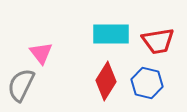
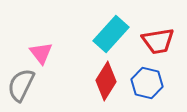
cyan rectangle: rotated 48 degrees counterclockwise
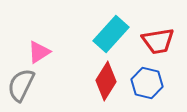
pink triangle: moved 2 px left, 1 px up; rotated 35 degrees clockwise
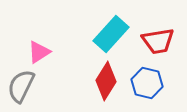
gray semicircle: moved 1 px down
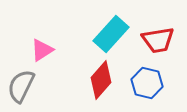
red trapezoid: moved 1 px up
pink triangle: moved 3 px right, 2 px up
red diamond: moved 5 px left, 1 px up; rotated 9 degrees clockwise
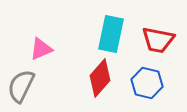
cyan rectangle: rotated 30 degrees counterclockwise
red trapezoid: rotated 20 degrees clockwise
pink triangle: moved 1 px left, 1 px up; rotated 10 degrees clockwise
red diamond: moved 1 px left, 2 px up
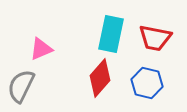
red trapezoid: moved 3 px left, 2 px up
